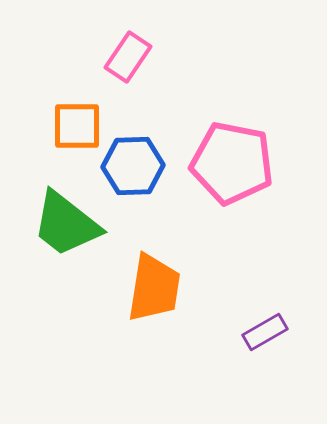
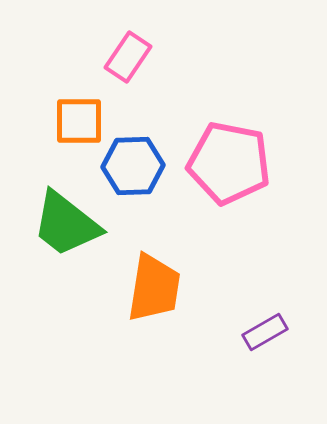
orange square: moved 2 px right, 5 px up
pink pentagon: moved 3 px left
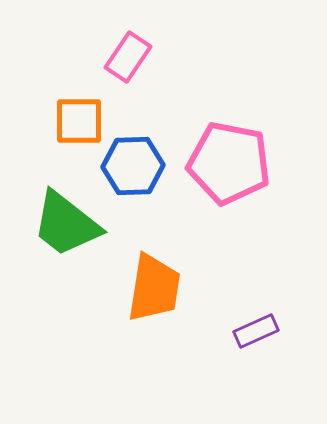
purple rectangle: moved 9 px left, 1 px up; rotated 6 degrees clockwise
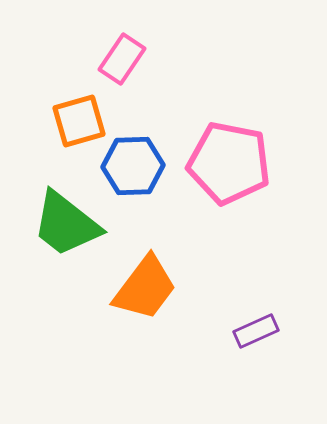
pink rectangle: moved 6 px left, 2 px down
orange square: rotated 16 degrees counterclockwise
orange trapezoid: moved 9 px left; rotated 28 degrees clockwise
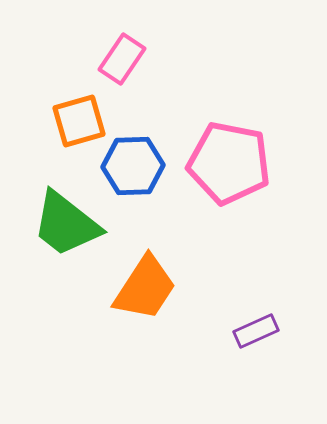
orange trapezoid: rotated 4 degrees counterclockwise
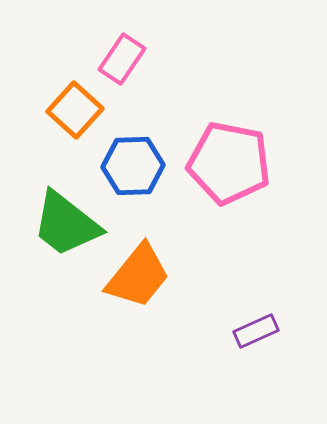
orange square: moved 4 px left, 11 px up; rotated 32 degrees counterclockwise
orange trapezoid: moved 7 px left, 12 px up; rotated 6 degrees clockwise
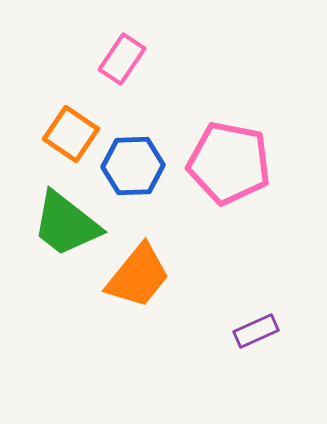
orange square: moved 4 px left, 24 px down; rotated 8 degrees counterclockwise
